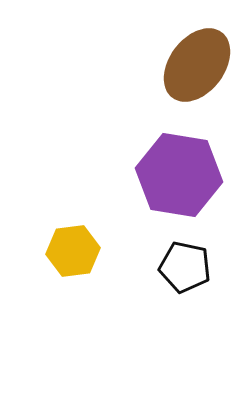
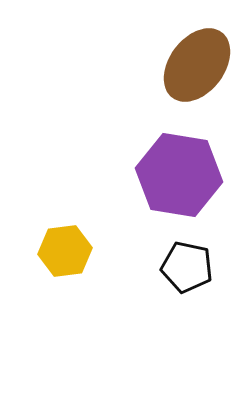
yellow hexagon: moved 8 px left
black pentagon: moved 2 px right
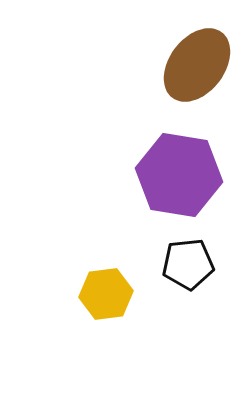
yellow hexagon: moved 41 px right, 43 px down
black pentagon: moved 1 px right, 3 px up; rotated 18 degrees counterclockwise
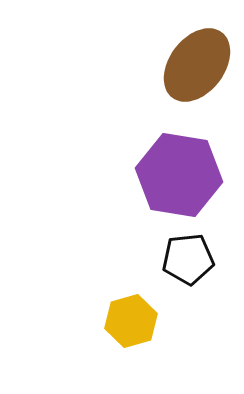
black pentagon: moved 5 px up
yellow hexagon: moved 25 px right, 27 px down; rotated 9 degrees counterclockwise
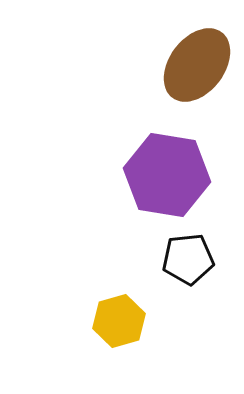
purple hexagon: moved 12 px left
yellow hexagon: moved 12 px left
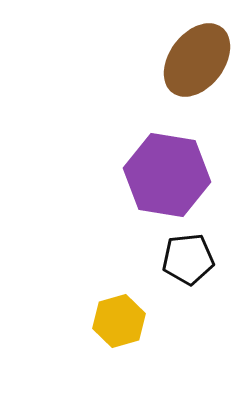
brown ellipse: moved 5 px up
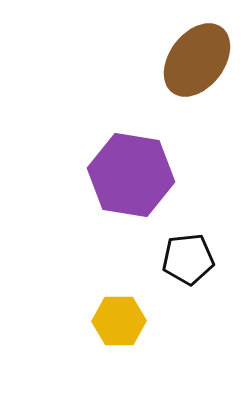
purple hexagon: moved 36 px left
yellow hexagon: rotated 15 degrees clockwise
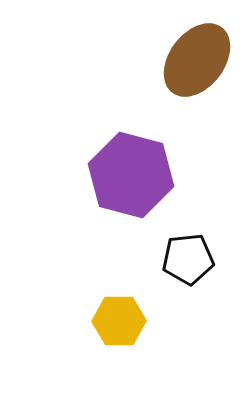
purple hexagon: rotated 6 degrees clockwise
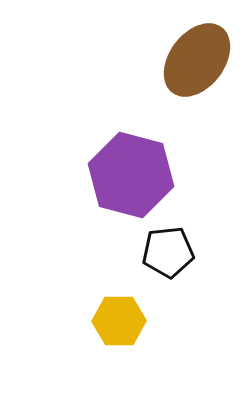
black pentagon: moved 20 px left, 7 px up
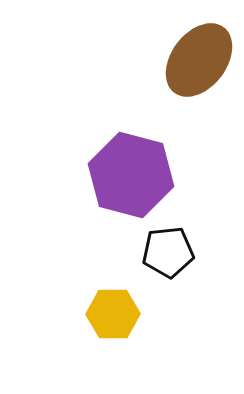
brown ellipse: moved 2 px right
yellow hexagon: moved 6 px left, 7 px up
